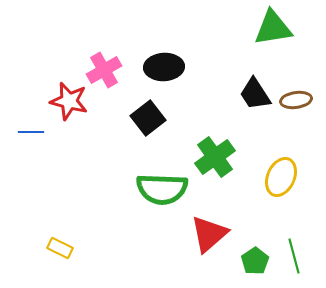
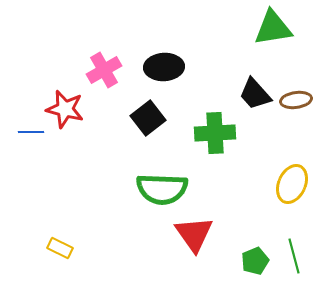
black trapezoid: rotated 9 degrees counterclockwise
red star: moved 4 px left, 8 px down
green cross: moved 24 px up; rotated 33 degrees clockwise
yellow ellipse: moved 11 px right, 7 px down
red triangle: moved 15 px left; rotated 24 degrees counterclockwise
green pentagon: rotated 12 degrees clockwise
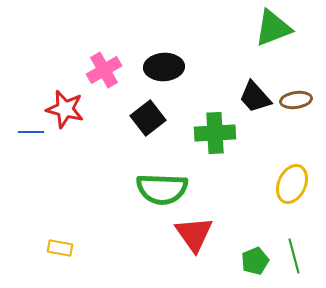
green triangle: rotated 12 degrees counterclockwise
black trapezoid: moved 3 px down
yellow rectangle: rotated 15 degrees counterclockwise
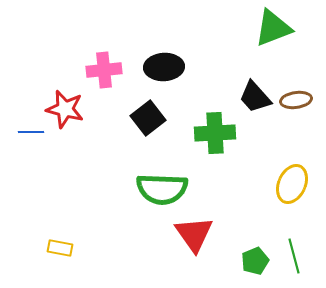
pink cross: rotated 24 degrees clockwise
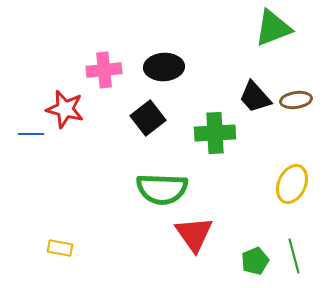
blue line: moved 2 px down
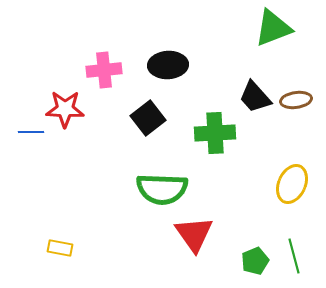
black ellipse: moved 4 px right, 2 px up
red star: rotated 12 degrees counterclockwise
blue line: moved 2 px up
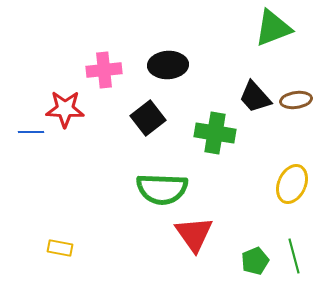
green cross: rotated 12 degrees clockwise
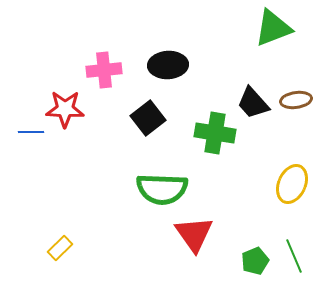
black trapezoid: moved 2 px left, 6 px down
yellow rectangle: rotated 55 degrees counterclockwise
green line: rotated 8 degrees counterclockwise
